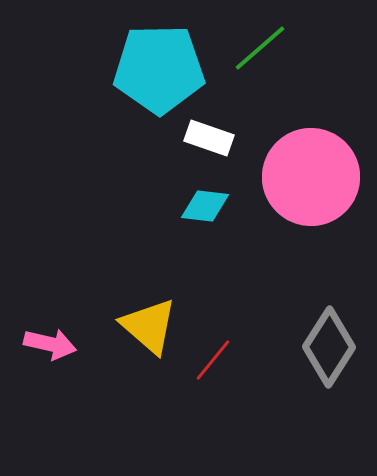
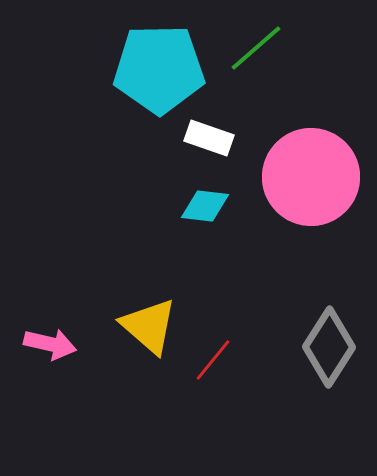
green line: moved 4 px left
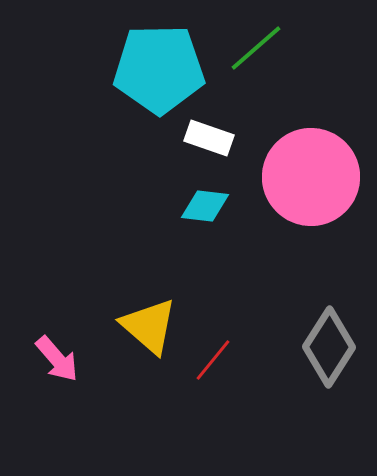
pink arrow: moved 7 px right, 15 px down; rotated 36 degrees clockwise
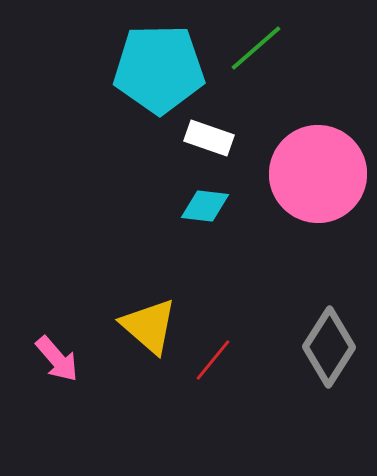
pink circle: moved 7 px right, 3 px up
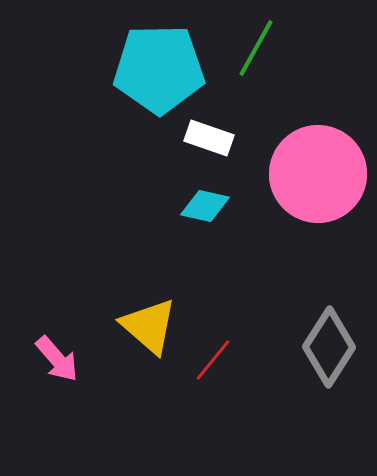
green line: rotated 20 degrees counterclockwise
cyan diamond: rotated 6 degrees clockwise
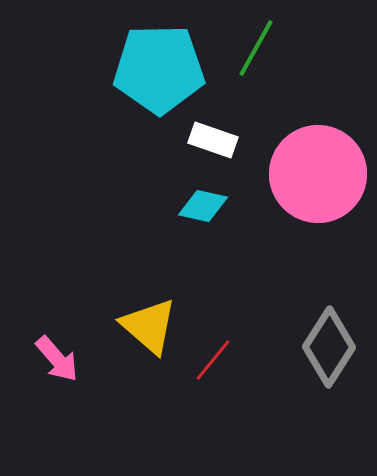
white rectangle: moved 4 px right, 2 px down
cyan diamond: moved 2 px left
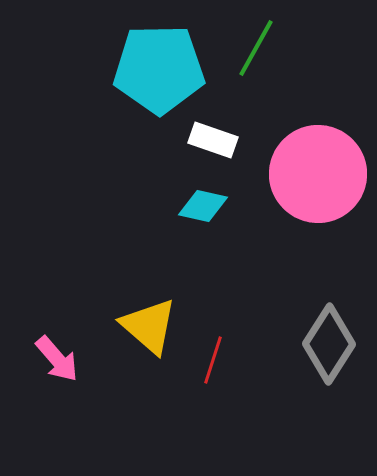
gray diamond: moved 3 px up
red line: rotated 21 degrees counterclockwise
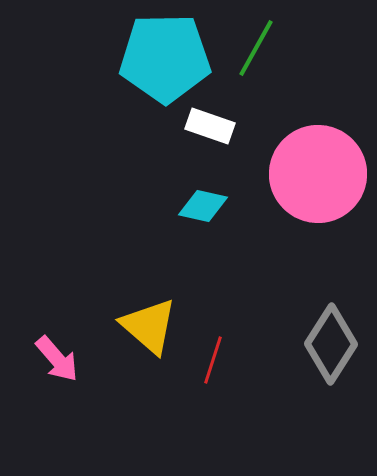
cyan pentagon: moved 6 px right, 11 px up
white rectangle: moved 3 px left, 14 px up
gray diamond: moved 2 px right
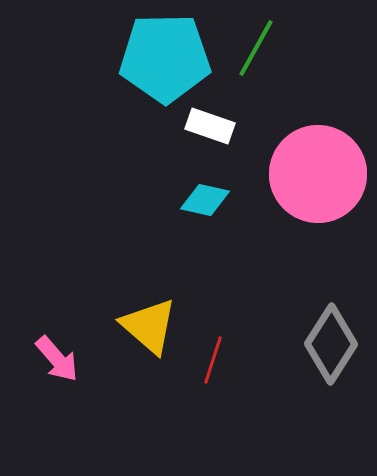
cyan diamond: moved 2 px right, 6 px up
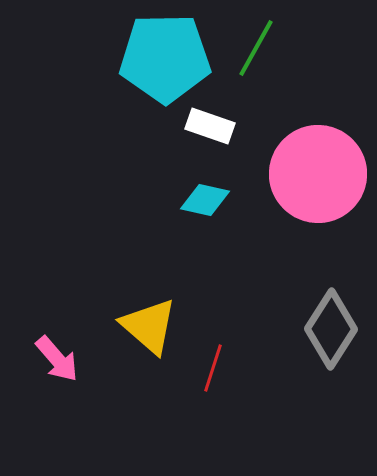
gray diamond: moved 15 px up
red line: moved 8 px down
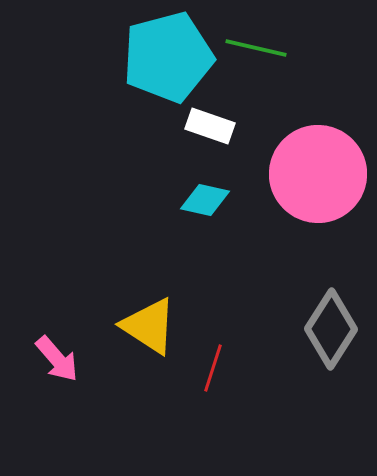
green line: rotated 74 degrees clockwise
cyan pentagon: moved 3 px right, 1 px up; rotated 14 degrees counterclockwise
yellow triangle: rotated 8 degrees counterclockwise
